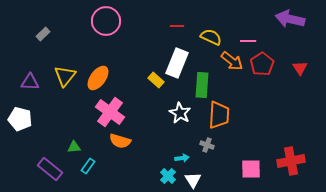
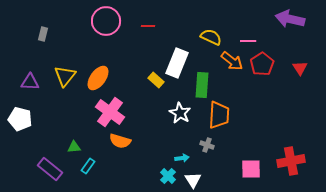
red line: moved 29 px left
gray rectangle: rotated 32 degrees counterclockwise
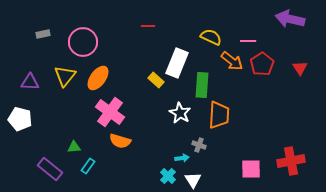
pink circle: moved 23 px left, 21 px down
gray rectangle: rotated 64 degrees clockwise
gray cross: moved 8 px left
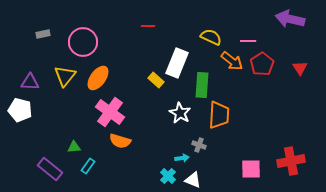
white pentagon: moved 9 px up
white triangle: rotated 36 degrees counterclockwise
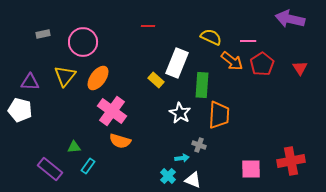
pink cross: moved 2 px right, 1 px up
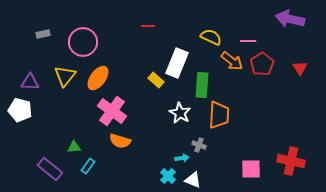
red cross: rotated 24 degrees clockwise
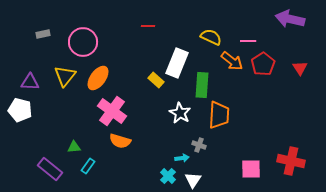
red pentagon: moved 1 px right
white triangle: rotated 42 degrees clockwise
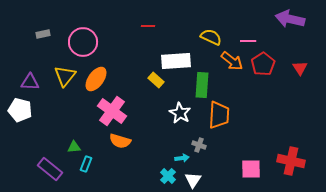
white rectangle: moved 1 px left, 2 px up; rotated 64 degrees clockwise
orange ellipse: moved 2 px left, 1 px down
cyan rectangle: moved 2 px left, 2 px up; rotated 14 degrees counterclockwise
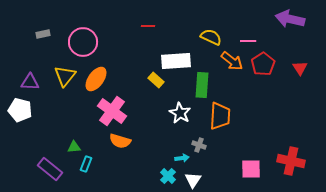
orange trapezoid: moved 1 px right, 1 px down
